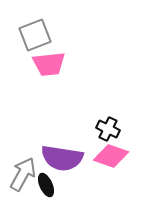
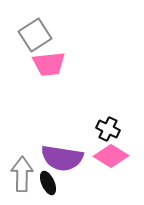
gray square: rotated 12 degrees counterclockwise
pink diamond: rotated 12 degrees clockwise
gray arrow: moved 1 px left; rotated 28 degrees counterclockwise
black ellipse: moved 2 px right, 2 px up
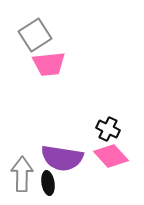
pink diamond: rotated 16 degrees clockwise
black ellipse: rotated 15 degrees clockwise
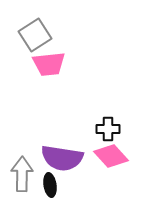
black cross: rotated 25 degrees counterclockwise
black ellipse: moved 2 px right, 2 px down
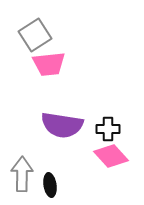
purple semicircle: moved 33 px up
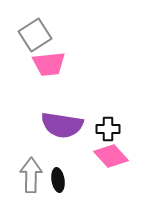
gray arrow: moved 9 px right, 1 px down
black ellipse: moved 8 px right, 5 px up
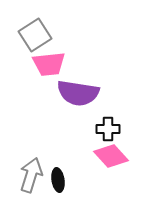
purple semicircle: moved 16 px right, 32 px up
gray arrow: rotated 16 degrees clockwise
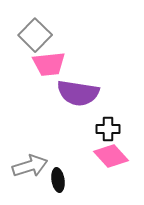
gray square: rotated 12 degrees counterclockwise
gray arrow: moved 1 px left, 9 px up; rotated 56 degrees clockwise
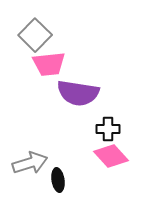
gray arrow: moved 3 px up
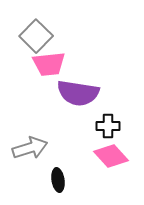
gray square: moved 1 px right, 1 px down
black cross: moved 3 px up
gray arrow: moved 15 px up
